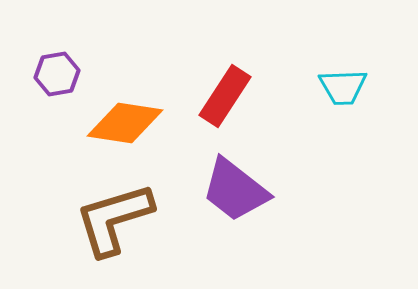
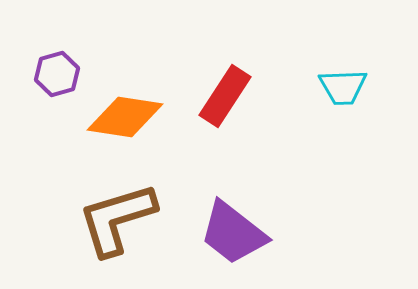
purple hexagon: rotated 6 degrees counterclockwise
orange diamond: moved 6 px up
purple trapezoid: moved 2 px left, 43 px down
brown L-shape: moved 3 px right
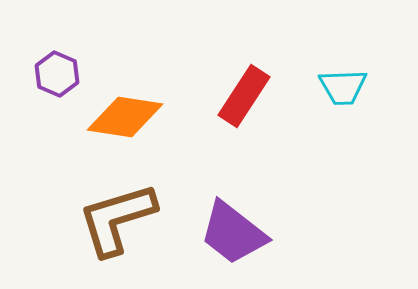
purple hexagon: rotated 21 degrees counterclockwise
red rectangle: moved 19 px right
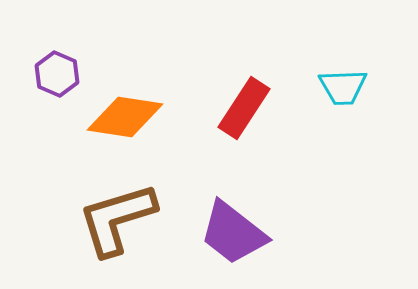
red rectangle: moved 12 px down
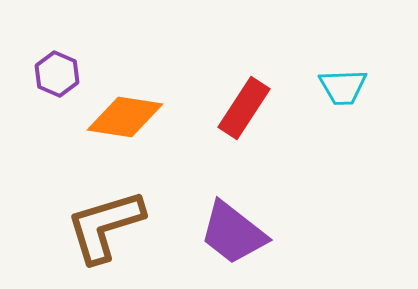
brown L-shape: moved 12 px left, 7 px down
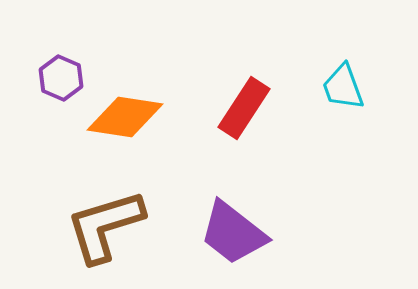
purple hexagon: moved 4 px right, 4 px down
cyan trapezoid: rotated 72 degrees clockwise
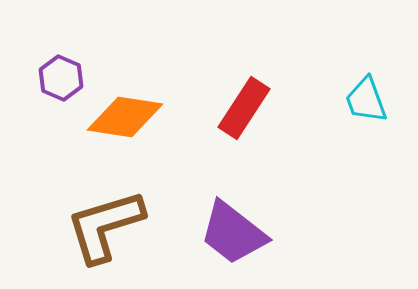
cyan trapezoid: moved 23 px right, 13 px down
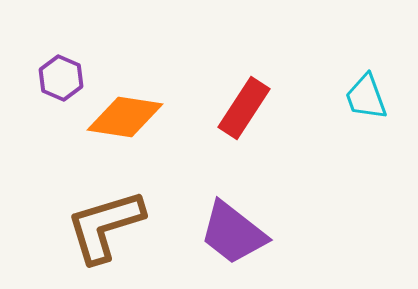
cyan trapezoid: moved 3 px up
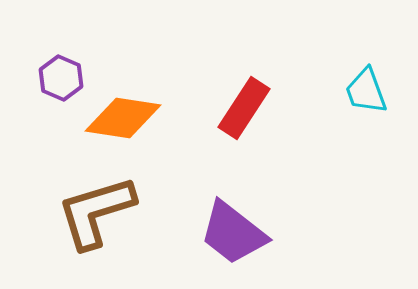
cyan trapezoid: moved 6 px up
orange diamond: moved 2 px left, 1 px down
brown L-shape: moved 9 px left, 14 px up
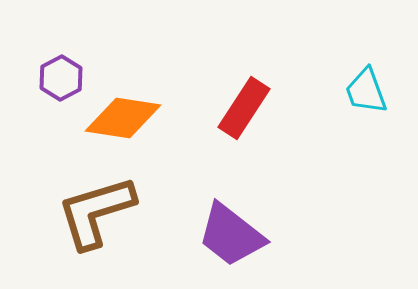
purple hexagon: rotated 9 degrees clockwise
purple trapezoid: moved 2 px left, 2 px down
